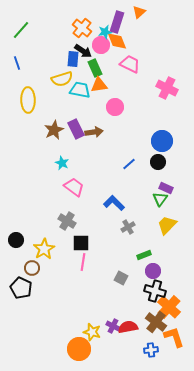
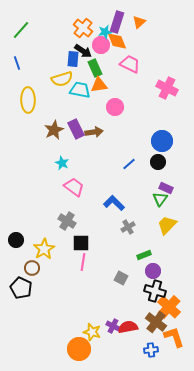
orange triangle at (139, 12): moved 10 px down
orange cross at (82, 28): moved 1 px right
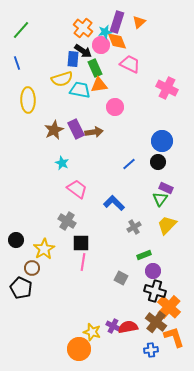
pink trapezoid at (74, 187): moved 3 px right, 2 px down
gray cross at (128, 227): moved 6 px right
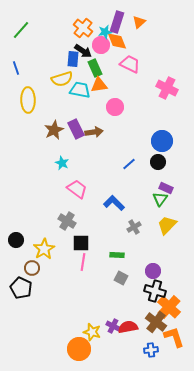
blue line at (17, 63): moved 1 px left, 5 px down
green rectangle at (144, 255): moved 27 px left; rotated 24 degrees clockwise
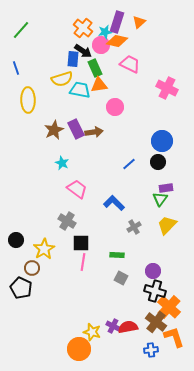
orange diamond at (117, 41): rotated 55 degrees counterclockwise
purple rectangle at (166, 188): rotated 32 degrees counterclockwise
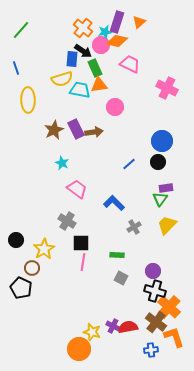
blue rectangle at (73, 59): moved 1 px left
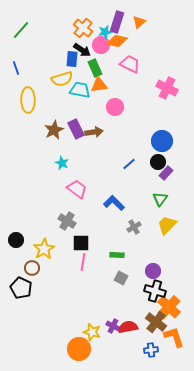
black arrow at (83, 51): moved 1 px left, 1 px up
purple rectangle at (166, 188): moved 15 px up; rotated 40 degrees counterclockwise
